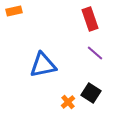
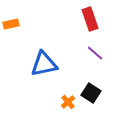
orange rectangle: moved 3 px left, 13 px down
blue triangle: moved 1 px right, 1 px up
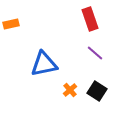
black square: moved 6 px right, 2 px up
orange cross: moved 2 px right, 12 px up
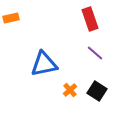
orange rectangle: moved 6 px up
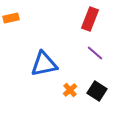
red rectangle: rotated 40 degrees clockwise
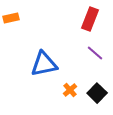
black square: moved 2 px down; rotated 12 degrees clockwise
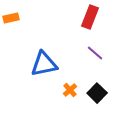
red rectangle: moved 2 px up
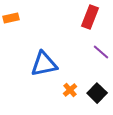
purple line: moved 6 px right, 1 px up
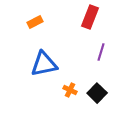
orange rectangle: moved 24 px right, 4 px down; rotated 14 degrees counterclockwise
purple line: rotated 66 degrees clockwise
orange cross: rotated 24 degrees counterclockwise
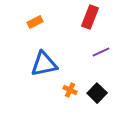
purple line: rotated 48 degrees clockwise
